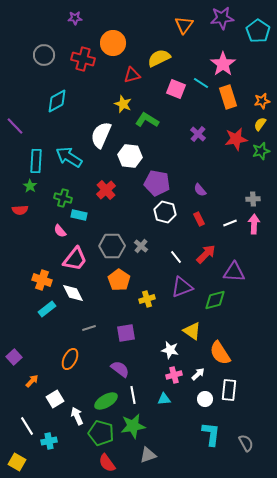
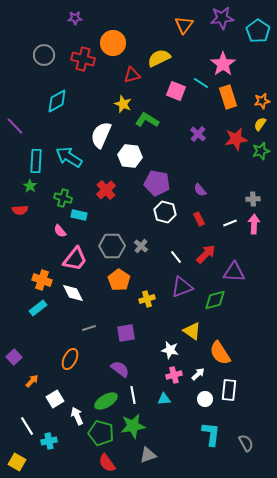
pink square at (176, 89): moved 2 px down
cyan rectangle at (47, 309): moved 9 px left, 1 px up
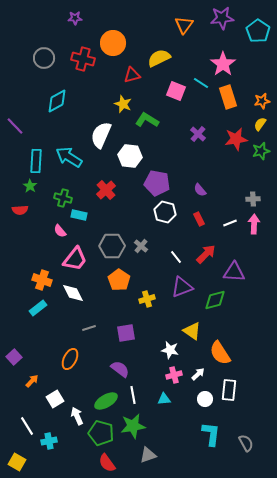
gray circle at (44, 55): moved 3 px down
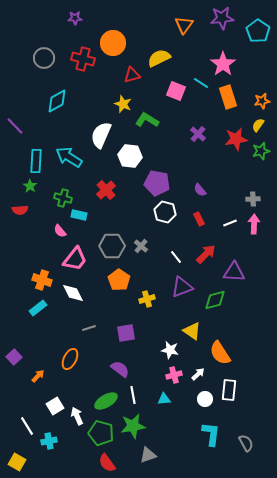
yellow semicircle at (260, 124): moved 2 px left, 1 px down
orange arrow at (32, 381): moved 6 px right, 5 px up
white square at (55, 399): moved 7 px down
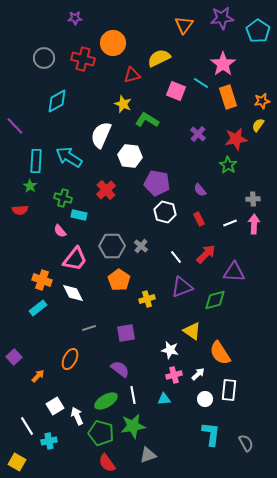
green star at (261, 151): moved 33 px left, 14 px down; rotated 24 degrees counterclockwise
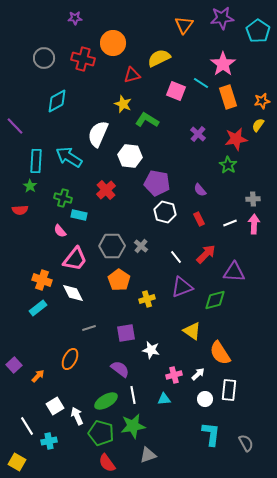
white semicircle at (101, 135): moved 3 px left, 1 px up
white star at (170, 350): moved 19 px left
purple square at (14, 357): moved 8 px down
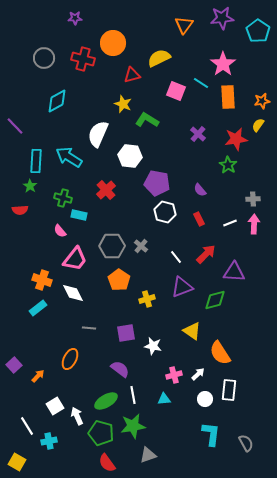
orange rectangle at (228, 97): rotated 15 degrees clockwise
gray line at (89, 328): rotated 24 degrees clockwise
white star at (151, 350): moved 2 px right, 4 px up
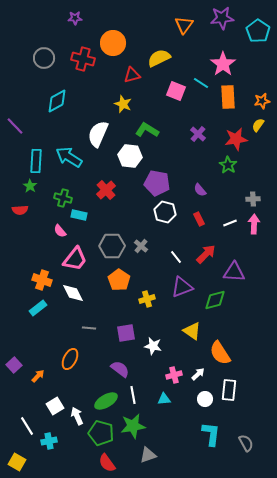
green L-shape at (147, 120): moved 10 px down
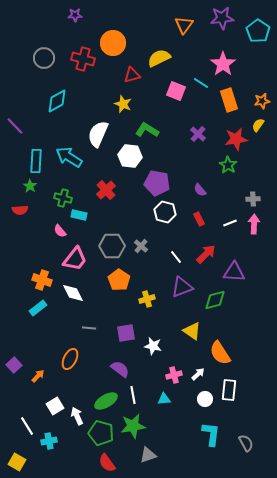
purple star at (75, 18): moved 3 px up
orange rectangle at (228, 97): moved 1 px right, 3 px down; rotated 15 degrees counterclockwise
